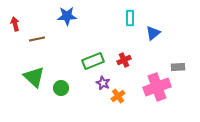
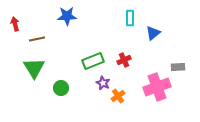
green triangle: moved 9 px up; rotated 15 degrees clockwise
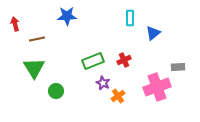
green circle: moved 5 px left, 3 px down
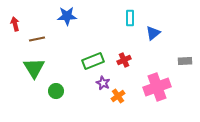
gray rectangle: moved 7 px right, 6 px up
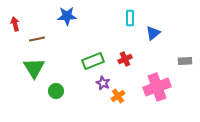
red cross: moved 1 px right, 1 px up
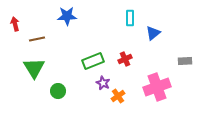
green circle: moved 2 px right
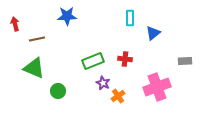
red cross: rotated 32 degrees clockwise
green triangle: rotated 35 degrees counterclockwise
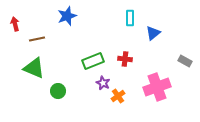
blue star: rotated 18 degrees counterclockwise
gray rectangle: rotated 32 degrees clockwise
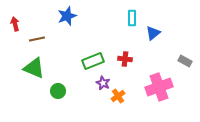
cyan rectangle: moved 2 px right
pink cross: moved 2 px right
